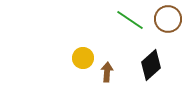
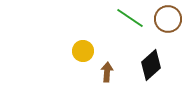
green line: moved 2 px up
yellow circle: moved 7 px up
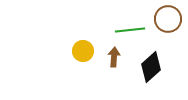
green line: moved 12 px down; rotated 40 degrees counterclockwise
black diamond: moved 2 px down
brown arrow: moved 7 px right, 15 px up
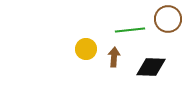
yellow circle: moved 3 px right, 2 px up
black diamond: rotated 44 degrees clockwise
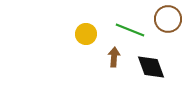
green line: rotated 28 degrees clockwise
yellow circle: moved 15 px up
black diamond: rotated 68 degrees clockwise
